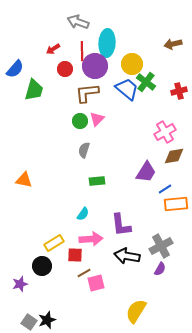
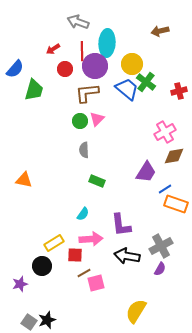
brown arrow: moved 13 px left, 13 px up
gray semicircle: rotated 21 degrees counterclockwise
green rectangle: rotated 28 degrees clockwise
orange rectangle: rotated 25 degrees clockwise
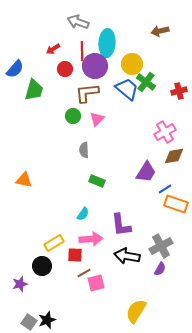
green circle: moved 7 px left, 5 px up
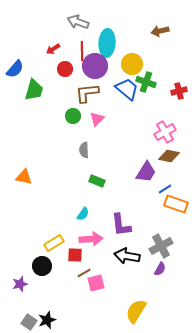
green cross: rotated 18 degrees counterclockwise
brown diamond: moved 5 px left; rotated 20 degrees clockwise
orange triangle: moved 3 px up
